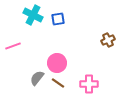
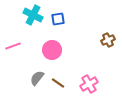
pink circle: moved 5 px left, 13 px up
pink cross: rotated 30 degrees counterclockwise
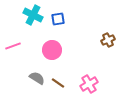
gray semicircle: rotated 84 degrees clockwise
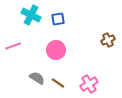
cyan cross: moved 2 px left
pink circle: moved 4 px right
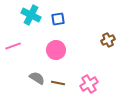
brown line: rotated 24 degrees counterclockwise
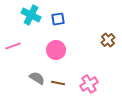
brown cross: rotated 16 degrees counterclockwise
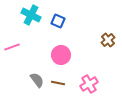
blue square: moved 2 px down; rotated 32 degrees clockwise
pink line: moved 1 px left, 1 px down
pink circle: moved 5 px right, 5 px down
gray semicircle: moved 2 px down; rotated 21 degrees clockwise
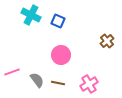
brown cross: moved 1 px left, 1 px down
pink line: moved 25 px down
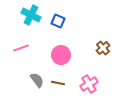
brown cross: moved 4 px left, 7 px down
pink line: moved 9 px right, 24 px up
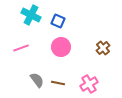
pink circle: moved 8 px up
